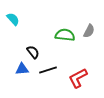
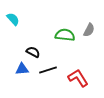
gray semicircle: moved 1 px up
black semicircle: rotated 24 degrees counterclockwise
red L-shape: rotated 85 degrees clockwise
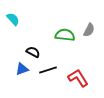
blue triangle: rotated 16 degrees counterclockwise
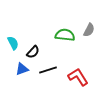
cyan semicircle: moved 24 px down; rotated 16 degrees clockwise
black semicircle: rotated 104 degrees clockwise
red L-shape: moved 1 px up
